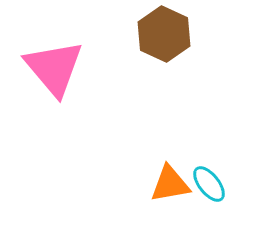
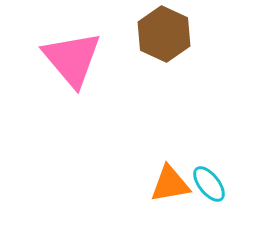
pink triangle: moved 18 px right, 9 px up
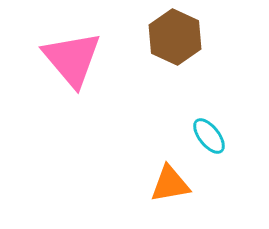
brown hexagon: moved 11 px right, 3 px down
cyan ellipse: moved 48 px up
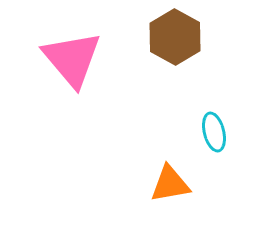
brown hexagon: rotated 4 degrees clockwise
cyan ellipse: moved 5 px right, 4 px up; rotated 24 degrees clockwise
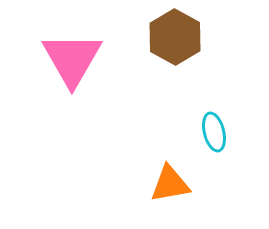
pink triangle: rotated 10 degrees clockwise
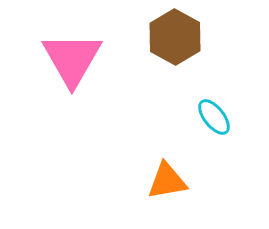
cyan ellipse: moved 15 px up; rotated 24 degrees counterclockwise
orange triangle: moved 3 px left, 3 px up
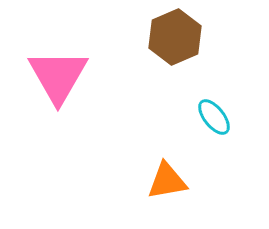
brown hexagon: rotated 8 degrees clockwise
pink triangle: moved 14 px left, 17 px down
